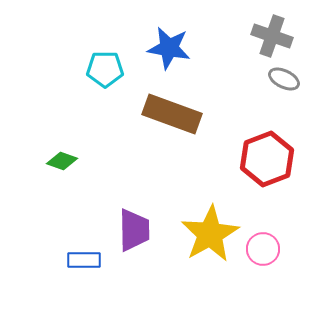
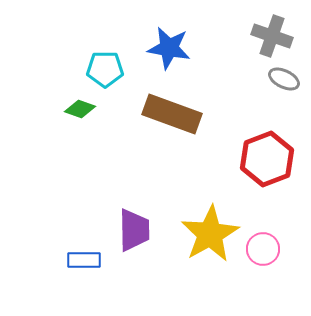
green diamond: moved 18 px right, 52 px up
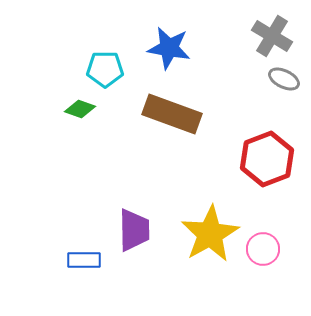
gray cross: rotated 12 degrees clockwise
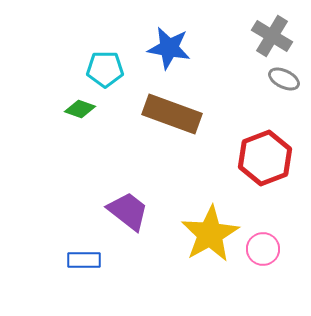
red hexagon: moved 2 px left, 1 px up
purple trapezoid: moved 6 px left, 19 px up; rotated 51 degrees counterclockwise
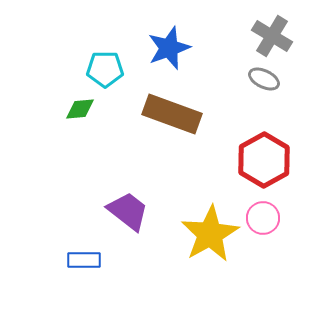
blue star: rotated 30 degrees counterclockwise
gray ellipse: moved 20 px left
green diamond: rotated 24 degrees counterclockwise
red hexagon: moved 1 px left, 2 px down; rotated 8 degrees counterclockwise
pink circle: moved 31 px up
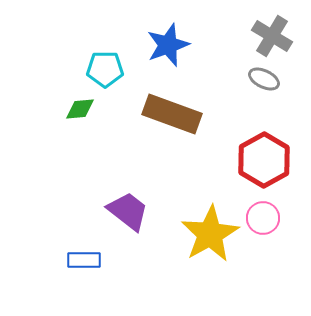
blue star: moved 1 px left, 3 px up
